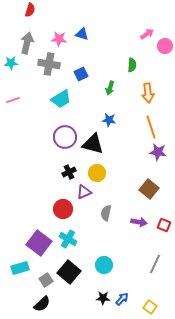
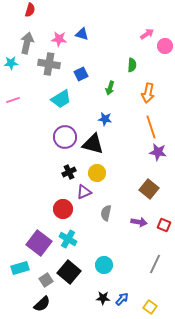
orange arrow: rotated 18 degrees clockwise
blue star: moved 4 px left, 1 px up
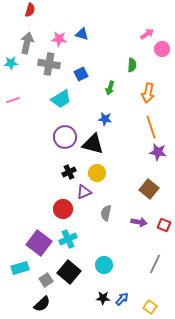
pink circle: moved 3 px left, 3 px down
cyan cross: rotated 36 degrees clockwise
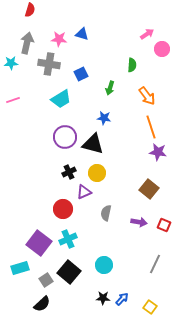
orange arrow: moved 1 px left, 3 px down; rotated 48 degrees counterclockwise
blue star: moved 1 px left, 1 px up
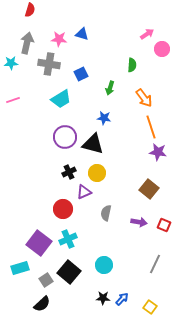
orange arrow: moved 3 px left, 2 px down
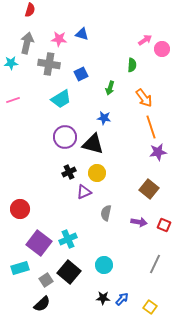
pink arrow: moved 2 px left, 6 px down
purple star: rotated 18 degrees counterclockwise
red circle: moved 43 px left
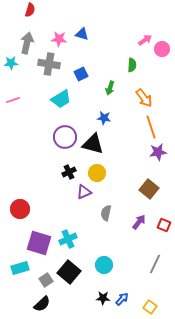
purple arrow: rotated 63 degrees counterclockwise
purple square: rotated 20 degrees counterclockwise
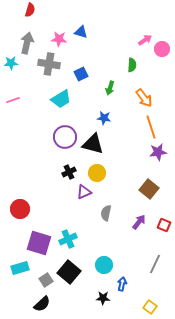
blue triangle: moved 1 px left, 2 px up
blue arrow: moved 15 px up; rotated 32 degrees counterclockwise
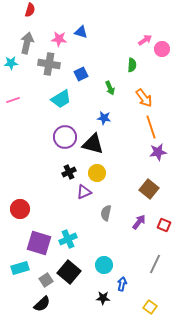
green arrow: rotated 40 degrees counterclockwise
